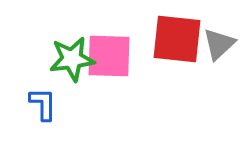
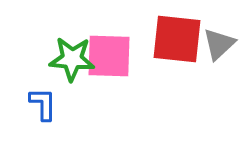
green star: rotated 12 degrees clockwise
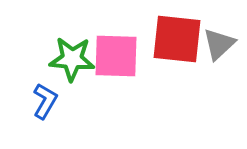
pink square: moved 7 px right
blue L-shape: moved 2 px right, 3 px up; rotated 30 degrees clockwise
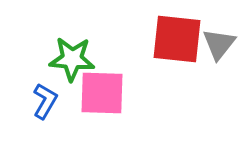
gray triangle: rotated 9 degrees counterclockwise
pink square: moved 14 px left, 37 px down
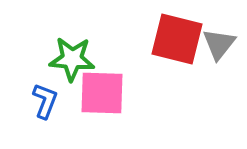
red square: rotated 8 degrees clockwise
blue L-shape: rotated 9 degrees counterclockwise
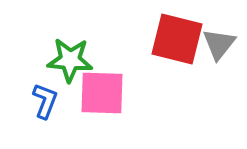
green star: moved 2 px left, 1 px down
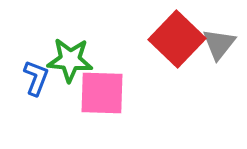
red square: rotated 30 degrees clockwise
blue L-shape: moved 9 px left, 23 px up
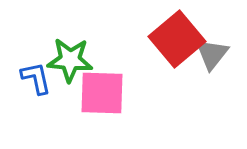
red square: rotated 6 degrees clockwise
gray triangle: moved 7 px left, 10 px down
blue L-shape: rotated 33 degrees counterclockwise
